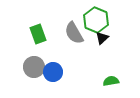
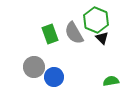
green rectangle: moved 12 px right
black triangle: rotated 32 degrees counterclockwise
blue circle: moved 1 px right, 5 px down
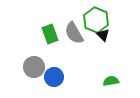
black triangle: moved 1 px right, 3 px up
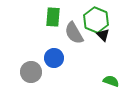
green rectangle: moved 3 px right, 17 px up; rotated 24 degrees clockwise
gray circle: moved 3 px left, 5 px down
blue circle: moved 19 px up
green semicircle: rotated 28 degrees clockwise
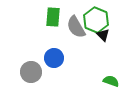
gray semicircle: moved 2 px right, 6 px up
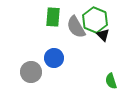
green hexagon: moved 1 px left
green semicircle: rotated 126 degrees counterclockwise
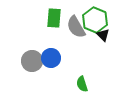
green rectangle: moved 1 px right, 1 px down
blue circle: moved 3 px left
gray circle: moved 1 px right, 11 px up
green semicircle: moved 29 px left, 3 px down
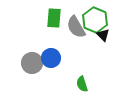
gray circle: moved 2 px down
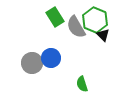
green rectangle: moved 1 px right, 1 px up; rotated 36 degrees counterclockwise
